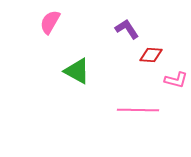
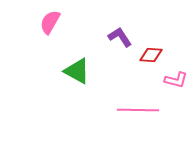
purple L-shape: moved 7 px left, 8 px down
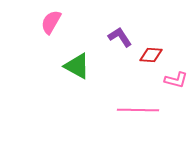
pink semicircle: moved 1 px right
green triangle: moved 5 px up
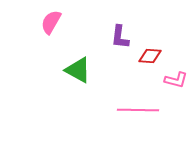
purple L-shape: rotated 140 degrees counterclockwise
red diamond: moved 1 px left, 1 px down
green triangle: moved 1 px right, 4 px down
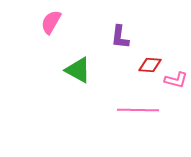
red diamond: moved 9 px down
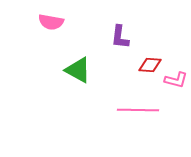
pink semicircle: rotated 110 degrees counterclockwise
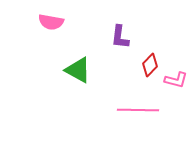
red diamond: rotated 50 degrees counterclockwise
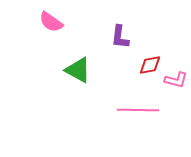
pink semicircle: rotated 25 degrees clockwise
red diamond: rotated 35 degrees clockwise
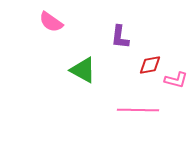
green triangle: moved 5 px right
